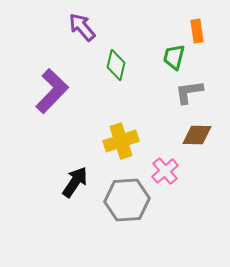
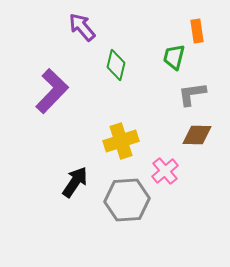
gray L-shape: moved 3 px right, 2 px down
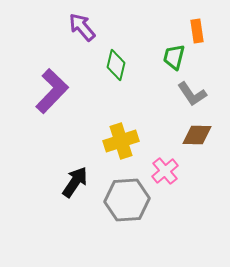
gray L-shape: rotated 116 degrees counterclockwise
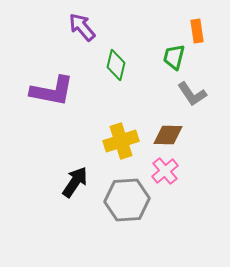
purple L-shape: rotated 57 degrees clockwise
brown diamond: moved 29 px left
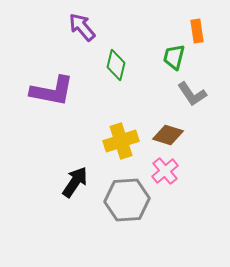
brown diamond: rotated 16 degrees clockwise
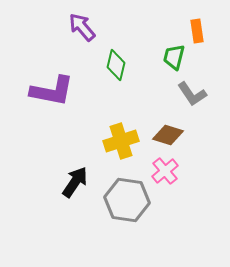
gray hexagon: rotated 12 degrees clockwise
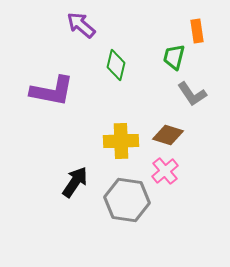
purple arrow: moved 1 px left, 2 px up; rotated 8 degrees counterclockwise
yellow cross: rotated 16 degrees clockwise
